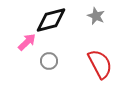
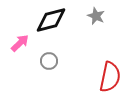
pink arrow: moved 7 px left, 1 px down
red semicircle: moved 10 px right, 13 px down; rotated 40 degrees clockwise
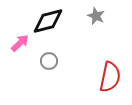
black diamond: moved 3 px left, 1 px down
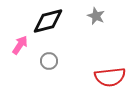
pink arrow: moved 2 px down; rotated 12 degrees counterclockwise
red semicircle: rotated 72 degrees clockwise
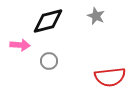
pink arrow: rotated 60 degrees clockwise
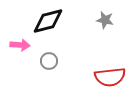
gray star: moved 9 px right, 4 px down; rotated 12 degrees counterclockwise
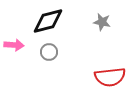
gray star: moved 3 px left, 2 px down
pink arrow: moved 6 px left
gray circle: moved 9 px up
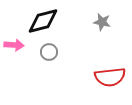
black diamond: moved 5 px left
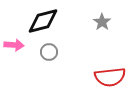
gray star: rotated 24 degrees clockwise
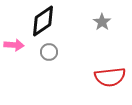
black diamond: rotated 20 degrees counterclockwise
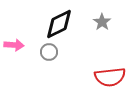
black diamond: moved 16 px right, 3 px down; rotated 8 degrees clockwise
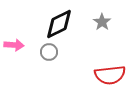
red semicircle: moved 2 px up
